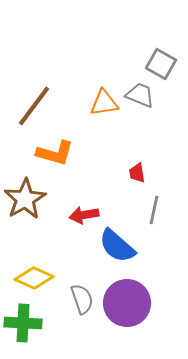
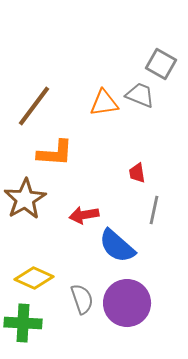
orange L-shape: rotated 12 degrees counterclockwise
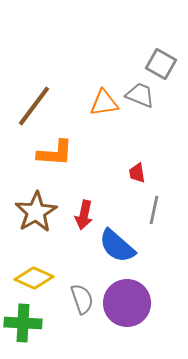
brown star: moved 11 px right, 13 px down
red arrow: rotated 68 degrees counterclockwise
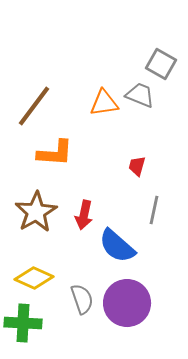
red trapezoid: moved 7 px up; rotated 25 degrees clockwise
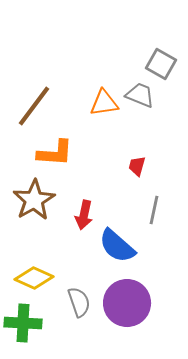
brown star: moved 2 px left, 12 px up
gray semicircle: moved 3 px left, 3 px down
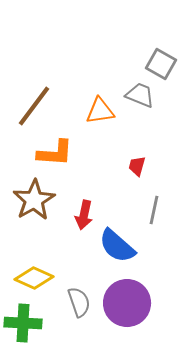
orange triangle: moved 4 px left, 8 px down
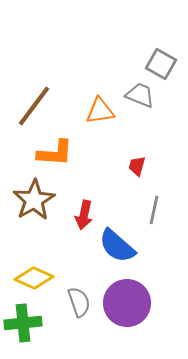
green cross: rotated 9 degrees counterclockwise
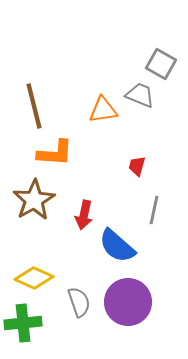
brown line: rotated 51 degrees counterclockwise
orange triangle: moved 3 px right, 1 px up
purple circle: moved 1 px right, 1 px up
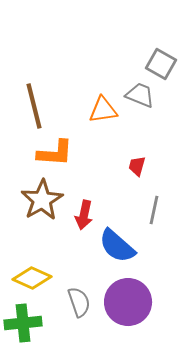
brown star: moved 8 px right
yellow diamond: moved 2 px left
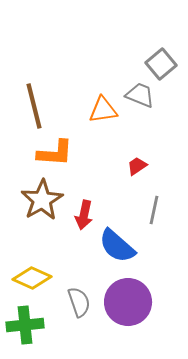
gray square: rotated 20 degrees clockwise
red trapezoid: rotated 40 degrees clockwise
green cross: moved 2 px right, 2 px down
